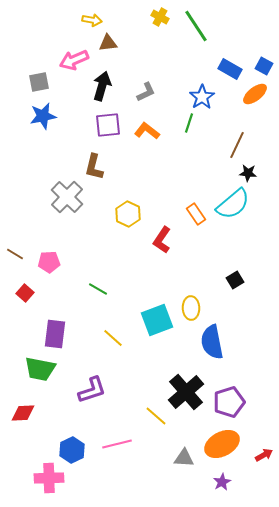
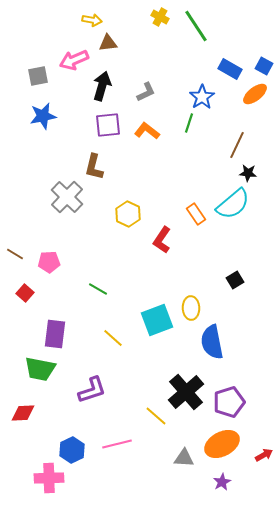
gray square at (39, 82): moved 1 px left, 6 px up
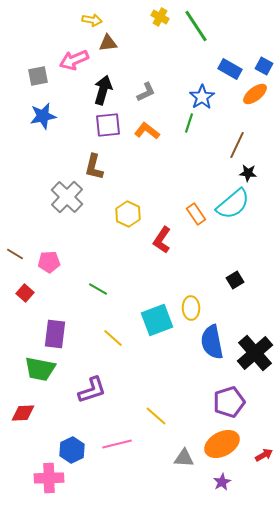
black arrow at (102, 86): moved 1 px right, 4 px down
black cross at (186, 392): moved 69 px right, 39 px up
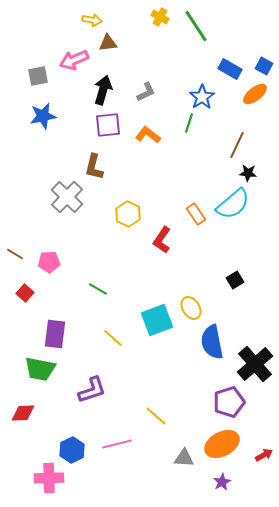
orange L-shape at (147, 131): moved 1 px right, 4 px down
yellow ellipse at (191, 308): rotated 30 degrees counterclockwise
black cross at (255, 353): moved 11 px down
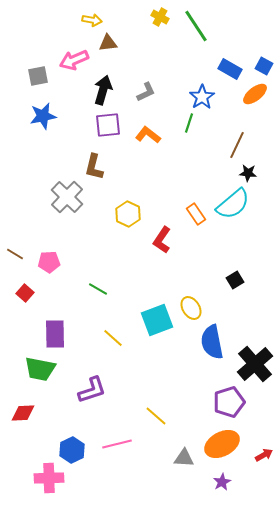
purple rectangle at (55, 334): rotated 8 degrees counterclockwise
